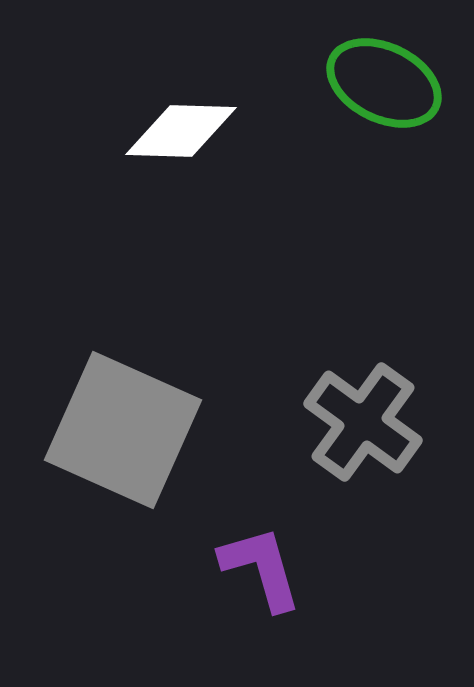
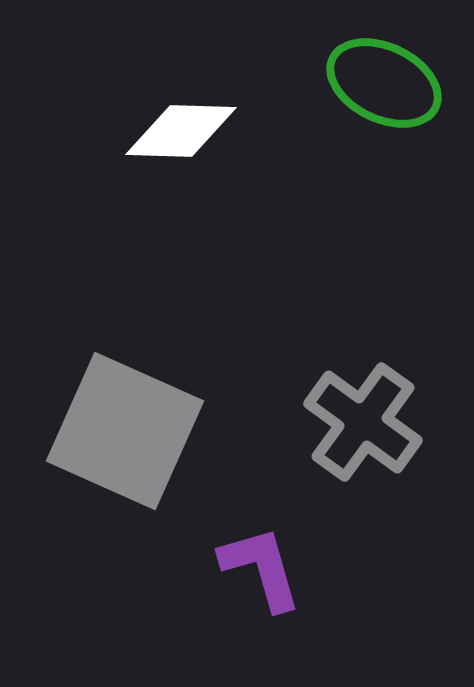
gray square: moved 2 px right, 1 px down
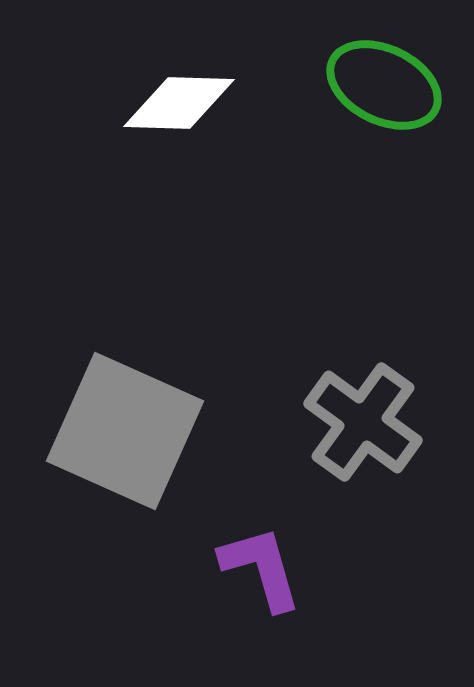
green ellipse: moved 2 px down
white diamond: moved 2 px left, 28 px up
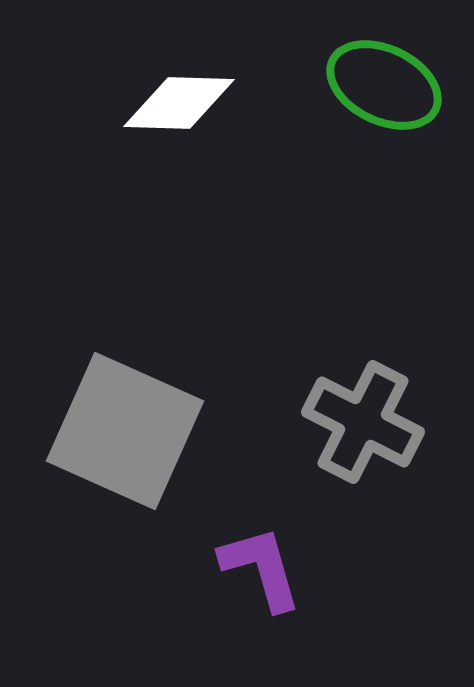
gray cross: rotated 9 degrees counterclockwise
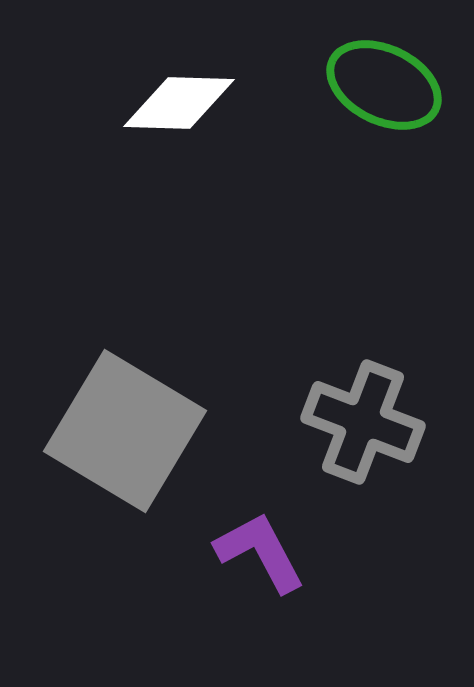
gray cross: rotated 6 degrees counterclockwise
gray square: rotated 7 degrees clockwise
purple L-shape: moved 1 px left, 16 px up; rotated 12 degrees counterclockwise
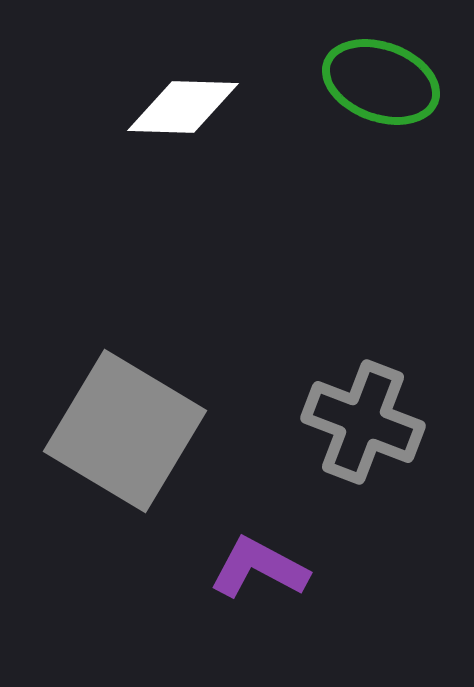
green ellipse: moved 3 px left, 3 px up; rotated 6 degrees counterclockwise
white diamond: moved 4 px right, 4 px down
purple L-shape: moved 1 px left, 16 px down; rotated 34 degrees counterclockwise
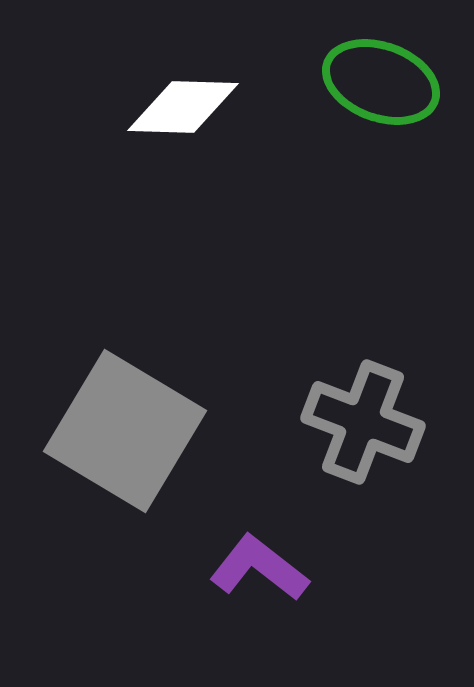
purple L-shape: rotated 10 degrees clockwise
